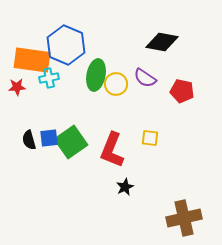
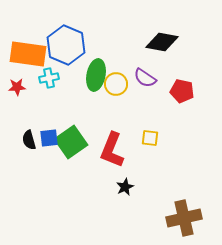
orange rectangle: moved 4 px left, 6 px up
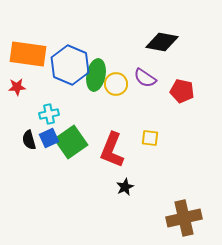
blue hexagon: moved 4 px right, 20 px down
cyan cross: moved 36 px down
blue square: rotated 18 degrees counterclockwise
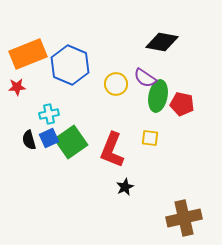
orange rectangle: rotated 30 degrees counterclockwise
green ellipse: moved 62 px right, 21 px down
red pentagon: moved 13 px down
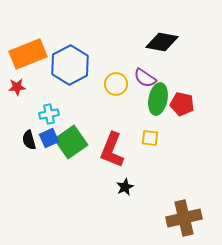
blue hexagon: rotated 9 degrees clockwise
green ellipse: moved 3 px down
